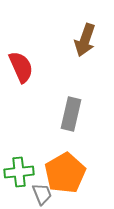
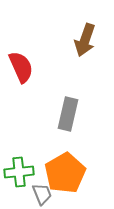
gray rectangle: moved 3 px left
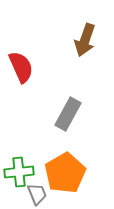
gray rectangle: rotated 16 degrees clockwise
gray trapezoid: moved 5 px left
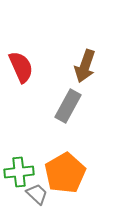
brown arrow: moved 26 px down
gray rectangle: moved 8 px up
gray trapezoid: rotated 25 degrees counterclockwise
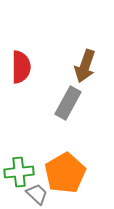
red semicircle: rotated 24 degrees clockwise
gray rectangle: moved 3 px up
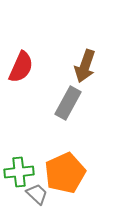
red semicircle: rotated 24 degrees clockwise
orange pentagon: rotated 6 degrees clockwise
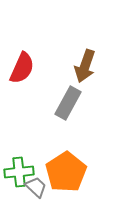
red semicircle: moved 1 px right, 1 px down
orange pentagon: moved 1 px right, 1 px up; rotated 9 degrees counterclockwise
gray trapezoid: moved 1 px left, 7 px up
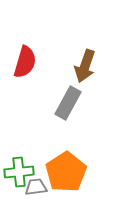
red semicircle: moved 3 px right, 6 px up; rotated 8 degrees counterclockwise
gray trapezoid: rotated 50 degrees counterclockwise
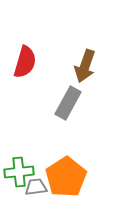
orange pentagon: moved 5 px down
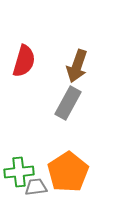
red semicircle: moved 1 px left, 1 px up
brown arrow: moved 8 px left
orange pentagon: moved 2 px right, 5 px up
